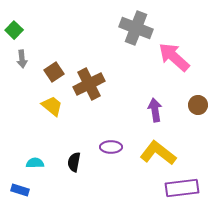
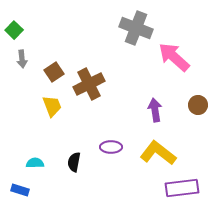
yellow trapezoid: rotated 30 degrees clockwise
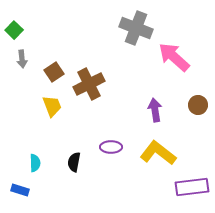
cyan semicircle: rotated 90 degrees clockwise
purple rectangle: moved 10 px right, 1 px up
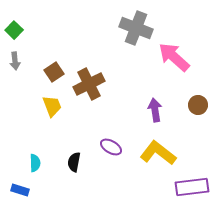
gray arrow: moved 7 px left, 2 px down
purple ellipse: rotated 30 degrees clockwise
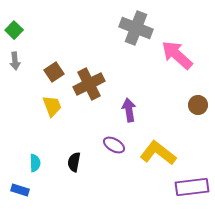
pink arrow: moved 3 px right, 2 px up
purple arrow: moved 26 px left
purple ellipse: moved 3 px right, 2 px up
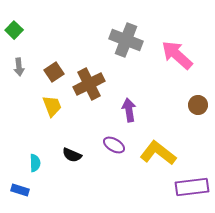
gray cross: moved 10 px left, 12 px down
gray arrow: moved 4 px right, 6 px down
black semicircle: moved 2 px left, 7 px up; rotated 78 degrees counterclockwise
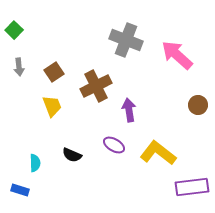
brown cross: moved 7 px right, 2 px down
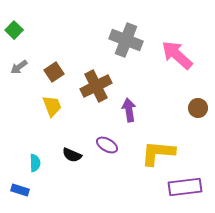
gray arrow: rotated 60 degrees clockwise
brown circle: moved 3 px down
purple ellipse: moved 7 px left
yellow L-shape: rotated 33 degrees counterclockwise
purple rectangle: moved 7 px left
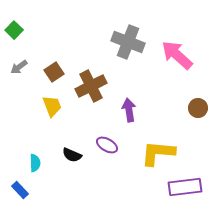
gray cross: moved 2 px right, 2 px down
brown cross: moved 5 px left
blue rectangle: rotated 30 degrees clockwise
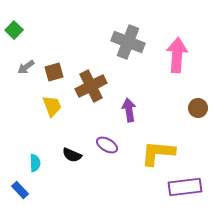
pink arrow: rotated 52 degrees clockwise
gray arrow: moved 7 px right
brown square: rotated 18 degrees clockwise
